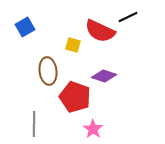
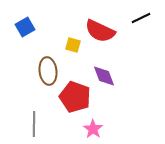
black line: moved 13 px right, 1 px down
purple diamond: rotated 50 degrees clockwise
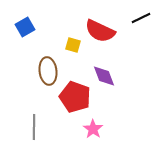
gray line: moved 3 px down
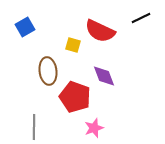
pink star: moved 1 px right, 1 px up; rotated 18 degrees clockwise
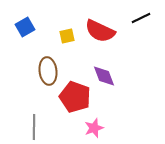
yellow square: moved 6 px left, 9 px up; rotated 28 degrees counterclockwise
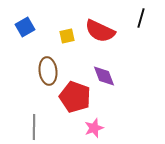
black line: rotated 48 degrees counterclockwise
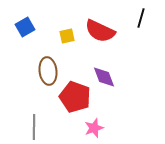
purple diamond: moved 1 px down
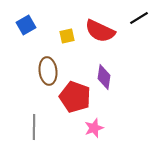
black line: moved 2 px left; rotated 42 degrees clockwise
blue square: moved 1 px right, 2 px up
purple diamond: rotated 30 degrees clockwise
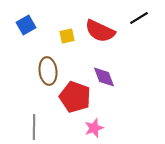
purple diamond: rotated 30 degrees counterclockwise
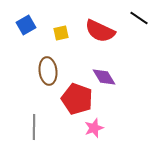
black line: rotated 66 degrees clockwise
yellow square: moved 6 px left, 3 px up
purple diamond: rotated 10 degrees counterclockwise
red pentagon: moved 2 px right, 2 px down
